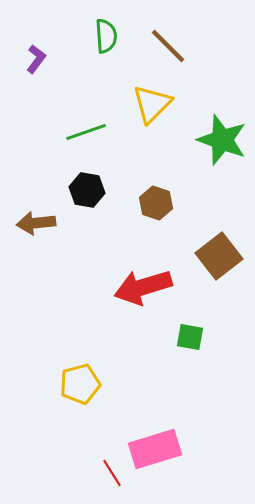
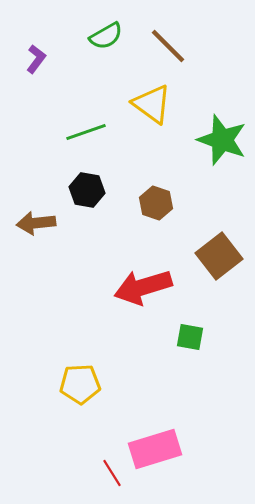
green semicircle: rotated 64 degrees clockwise
yellow triangle: rotated 39 degrees counterclockwise
yellow pentagon: rotated 12 degrees clockwise
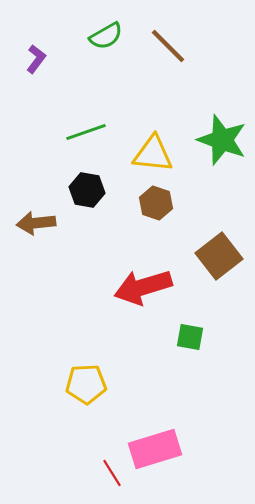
yellow triangle: moved 1 px right, 50 px down; rotated 30 degrees counterclockwise
yellow pentagon: moved 6 px right
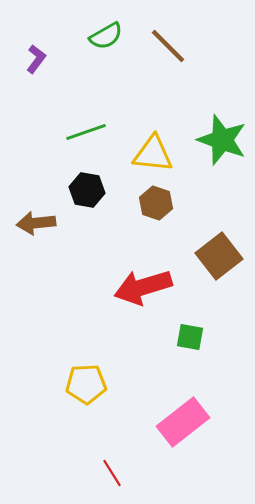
pink rectangle: moved 28 px right, 27 px up; rotated 21 degrees counterclockwise
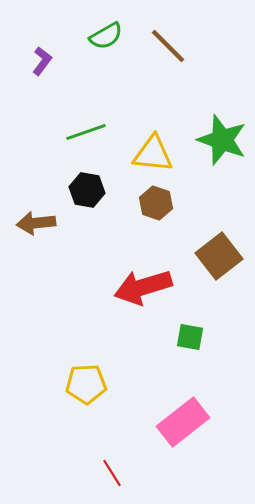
purple L-shape: moved 6 px right, 2 px down
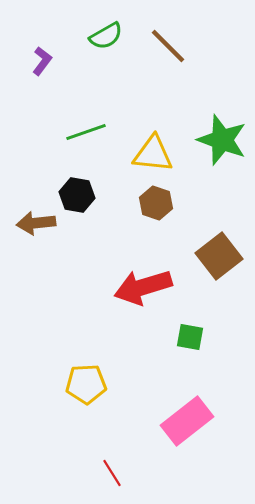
black hexagon: moved 10 px left, 5 px down
pink rectangle: moved 4 px right, 1 px up
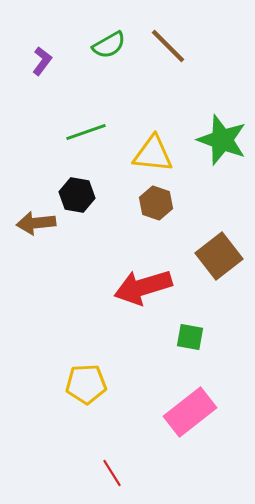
green semicircle: moved 3 px right, 9 px down
pink rectangle: moved 3 px right, 9 px up
